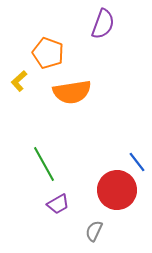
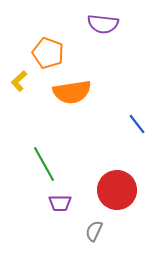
purple semicircle: rotated 76 degrees clockwise
blue line: moved 38 px up
purple trapezoid: moved 2 px right, 1 px up; rotated 30 degrees clockwise
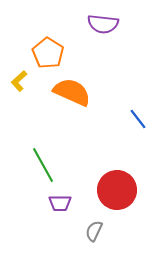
orange pentagon: rotated 12 degrees clockwise
orange semicircle: rotated 147 degrees counterclockwise
blue line: moved 1 px right, 5 px up
green line: moved 1 px left, 1 px down
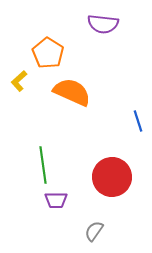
blue line: moved 2 px down; rotated 20 degrees clockwise
green line: rotated 21 degrees clockwise
red circle: moved 5 px left, 13 px up
purple trapezoid: moved 4 px left, 3 px up
gray semicircle: rotated 10 degrees clockwise
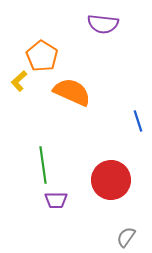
orange pentagon: moved 6 px left, 3 px down
red circle: moved 1 px left, 3 px down
gray semicircle: moved 32 px right, 6 px down
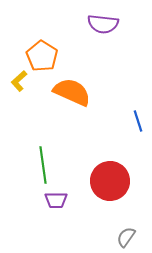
red circle: moved 1 px left, 1 px down
